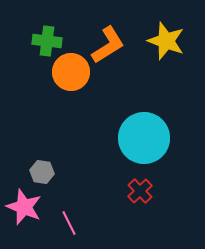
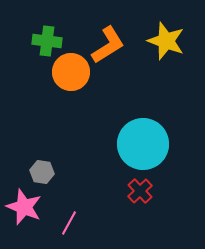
cyan circle: moved 1 px left, 6 px down
pink line: rotated 55 degrees clockwise
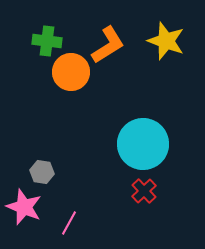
red cross: moved 4 px right
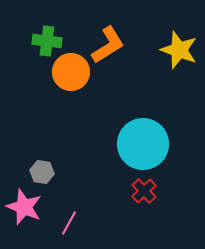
yellow star: moved 13 px right, 9 px down
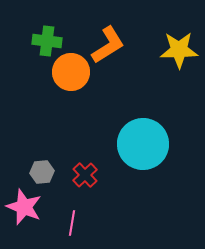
yellow star: rotated 21 degrees counterclockwise
gray hexagon: rotated 15 degrees counterclockwise
red cross: moved 59 px left, 16 px up
pink line: moved 3 px right; rotated 20 degrees counterclockwise
